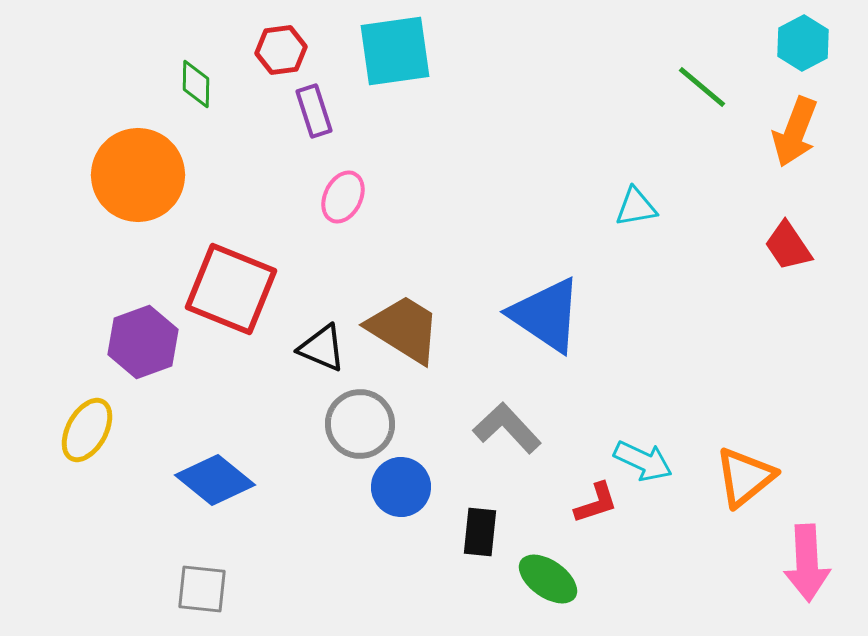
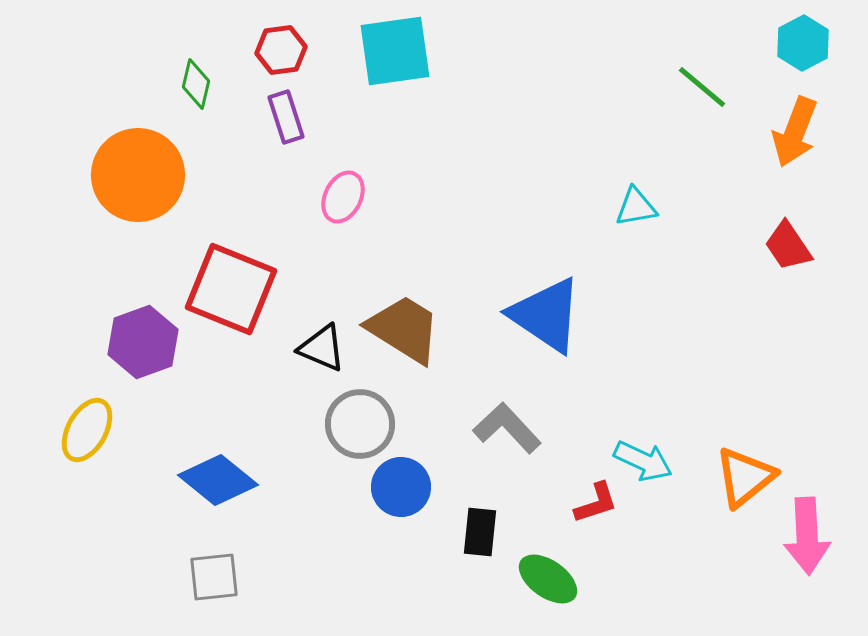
green diamond: rotated 12 degrees clockwise
purple rectangle: moved 28 px left, 6 px down
blue diamond: moved 3 px right
pink arrow: moved 27 px up
gray square: moved 12 px right, 12 px up; rotated 12 degrees counterclockwise
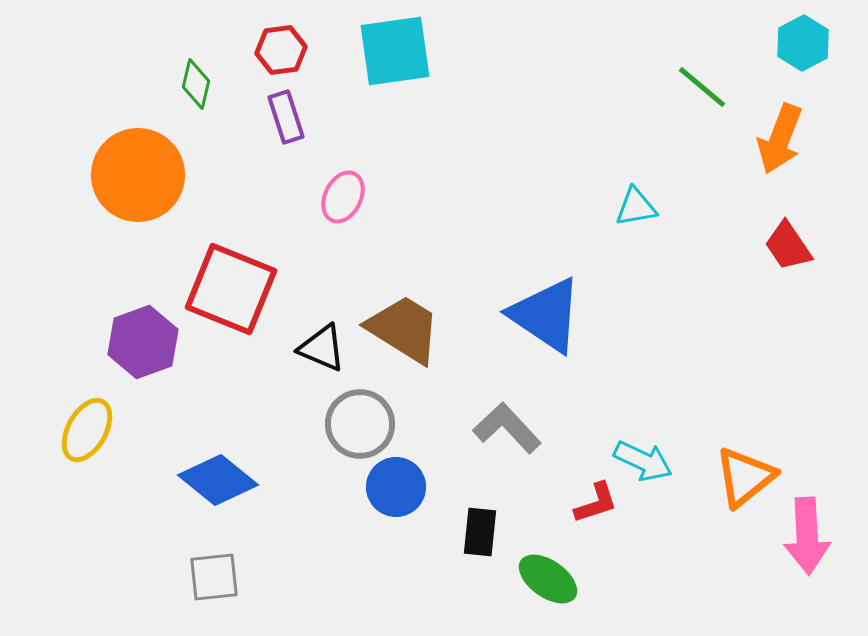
orange arrow: moved 15 px left, 7 px down
blue circle: moved 5 px left
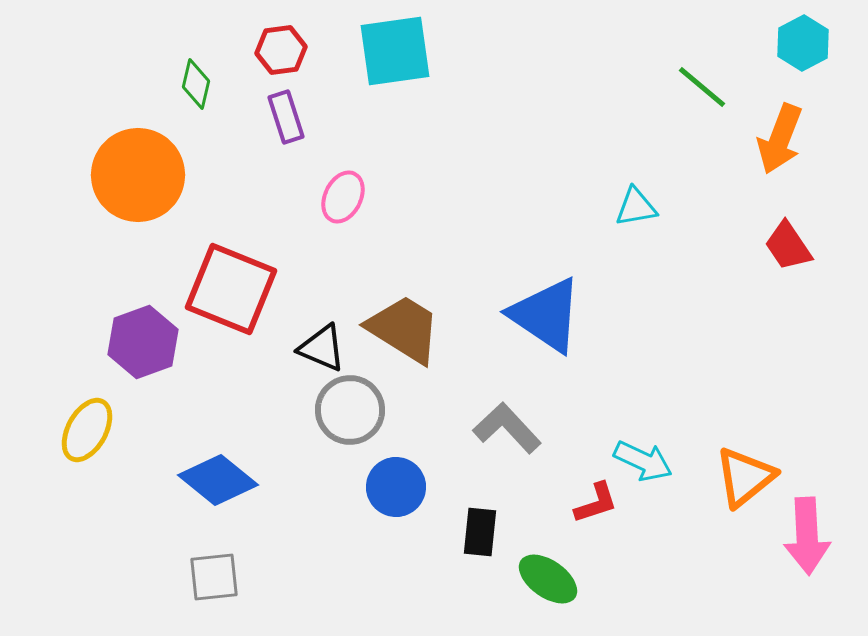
gray circle: moved 10 px left, 14 px up
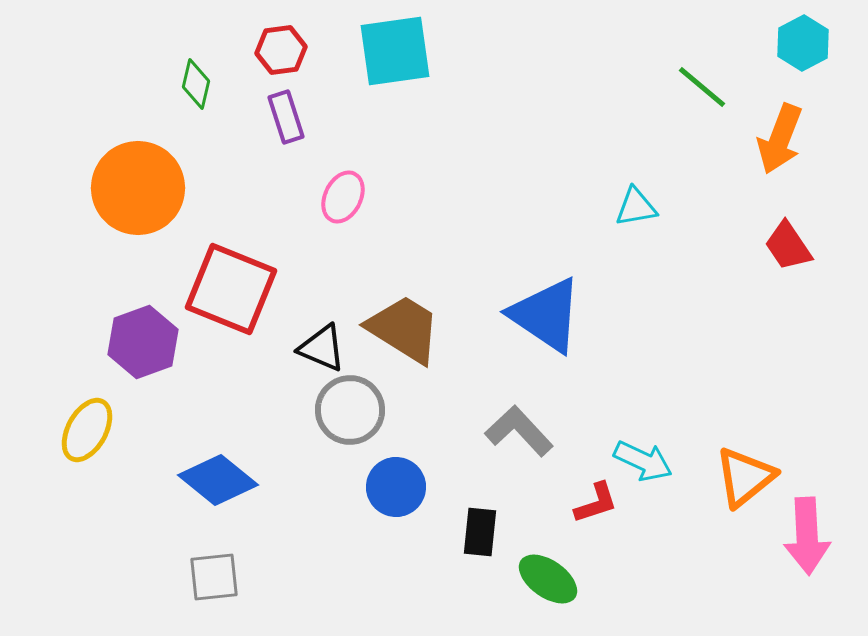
orange circle: moved 13 px down
gray L-shape: moved 12 px right, 3 px down
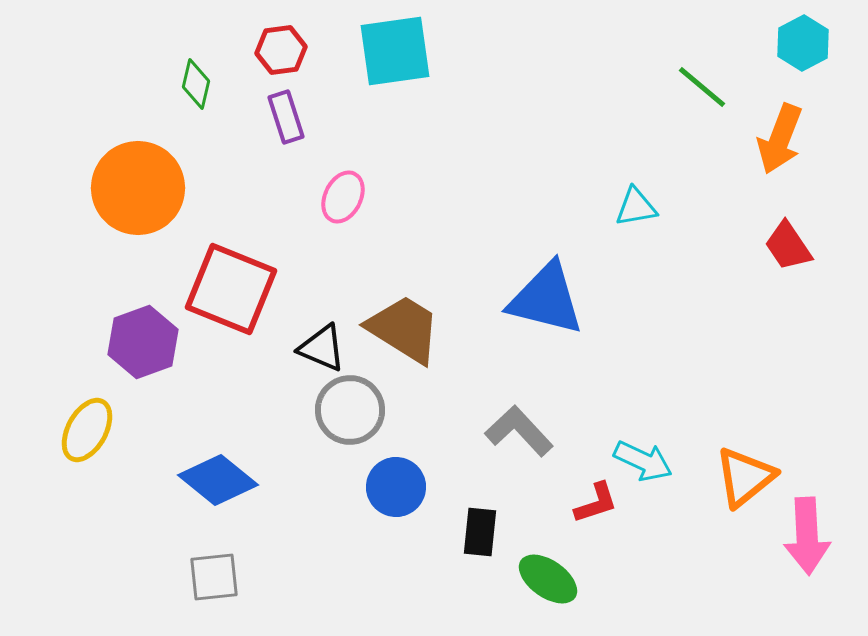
blue triangle: moved 16 px up; rotated 20 degrees counterclockwise
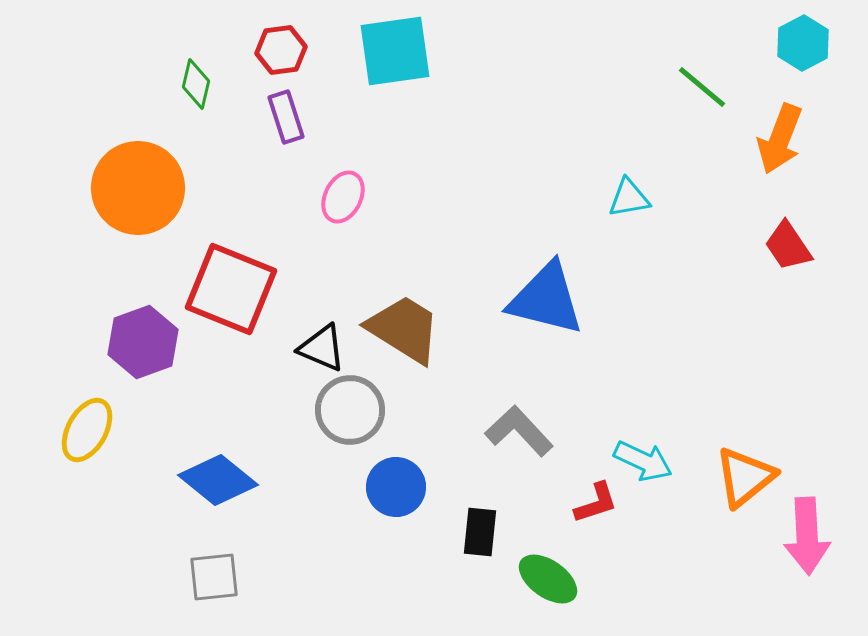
cyan triangle: moved 7 px left, 9 px up
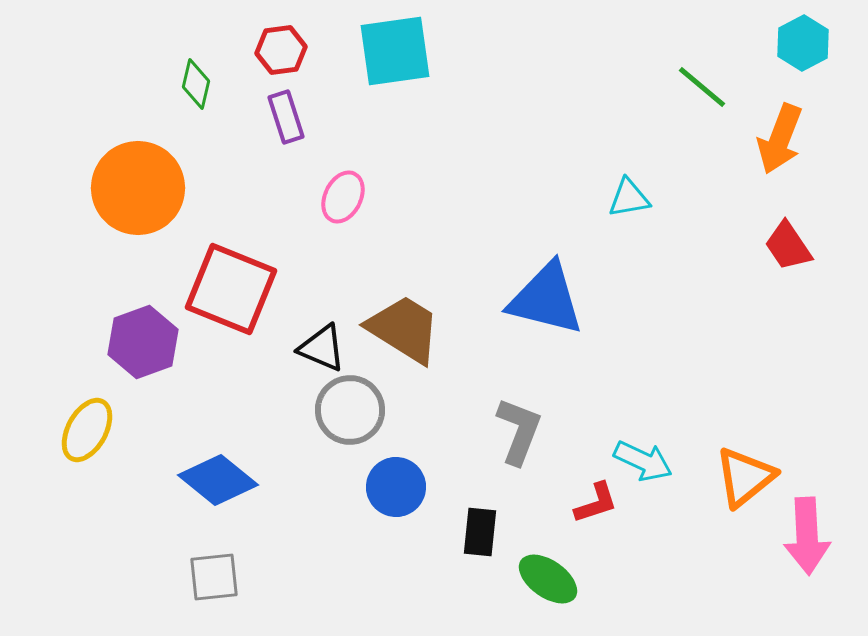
gray L-shape: rotated 64 degrees clockwise
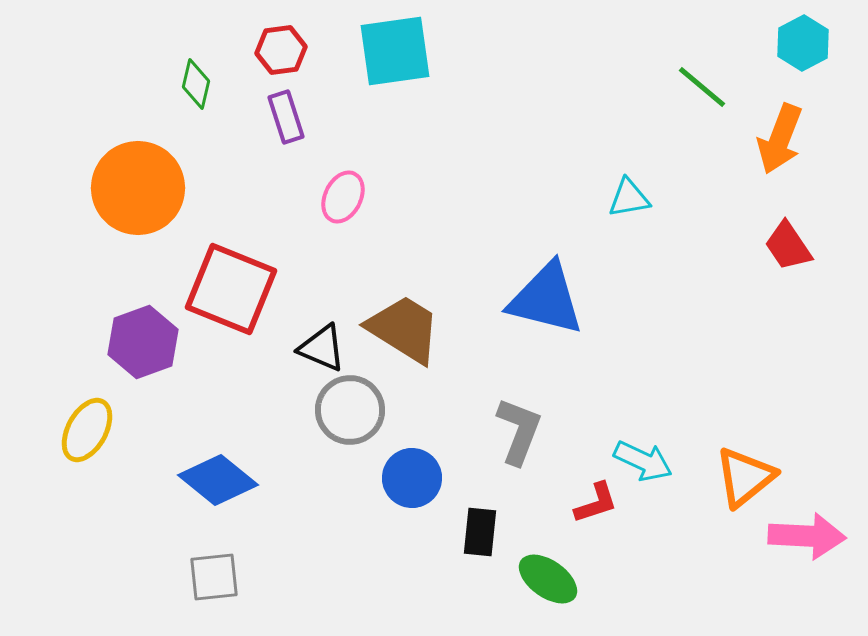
blue circle: moved 16 px right, 9 px up
pink arrow: rotated 84 degrees counterclockwise
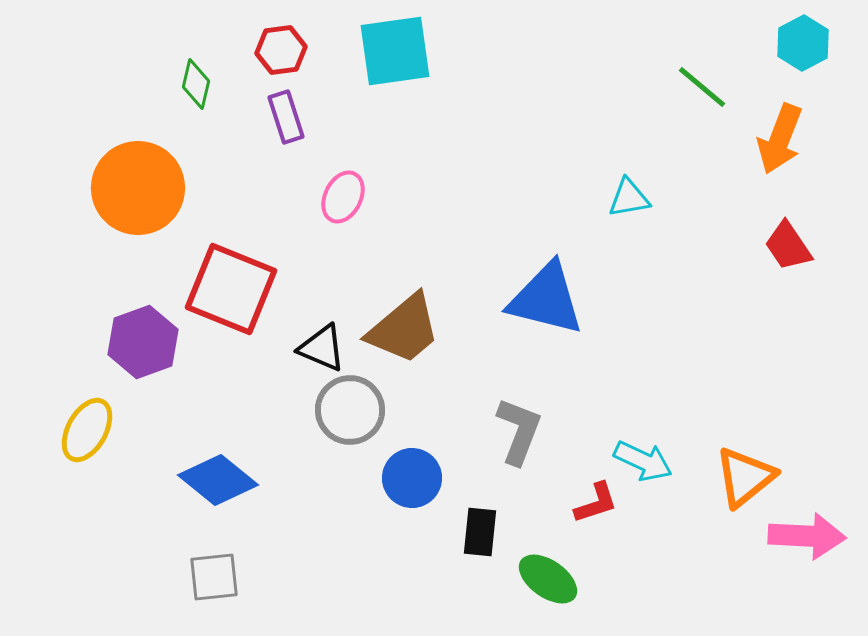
brown trapezoid: rotated 108 degrees clockwise
